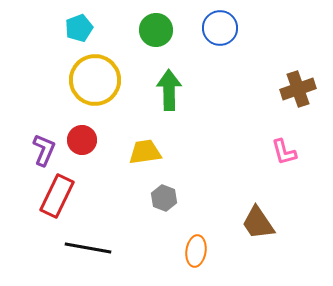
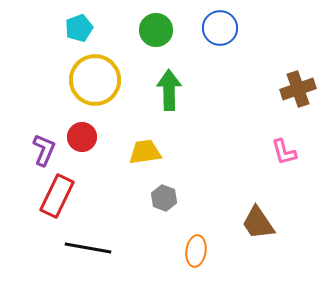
red circle: moved 3 px up
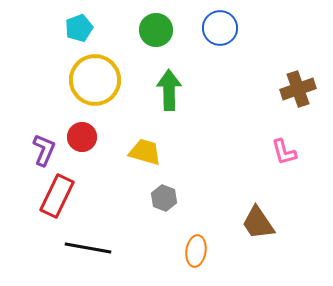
yellow trapezoid: rotated 24 degrees clockwise
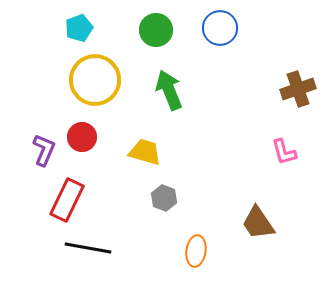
green arrow: rotated 21 degrees counterclockwise
red rectangle: moved 10 px right, 4 px down
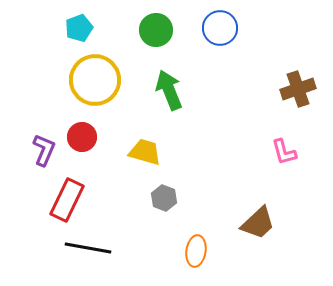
brown trapezoid: rotated 99 degrees counterclockwise
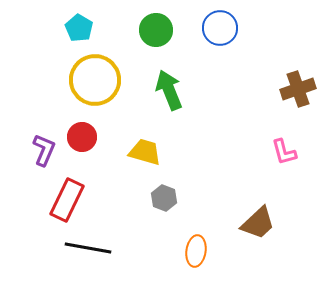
cyan pentagon: rotated 20 degrees counterclockwise
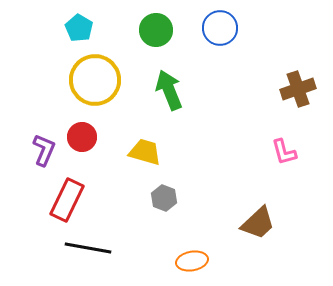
orange ellipse: moved 4 px left, 10 px down; rotated 72 degrees clockwise
